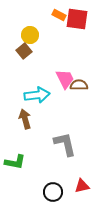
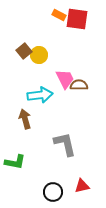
yellow circle: moved 9 px right, 20 px down
cyan arrow: moved 3 px right
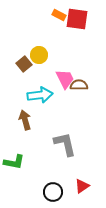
brown square: moved 13 px down
brown arrow: moved 1 px down
green L-shape: moved 1 px left
red triangle: rotated 21 degrees counterclockwise
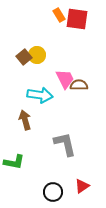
orange rectangle: rotated 32 degrees clockwise
yellow circle: moved 2 px left
brown square: moved 7 px up
cyan arrow: rotated 15 degrees clockwise
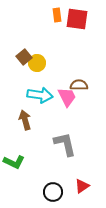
orange rectangle: moved 2 px left; rotated 24 degrees clockwise
yellow circle: moved 8 px down
pink trapezoid: moved 2 px right, 18 px down
green L-shape: rotated 15 degrees clockwise
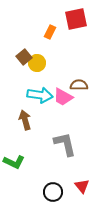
orange rectangle: moved 7 px left, 17 px down; rotated 32 degrees clockwise
red square: moved 1 px left; rotated 20 degrees counterclockwise
pink trapezoid: moved 4 px left; rotated 145 degrees clockwise
red triangle: rotated 35 degrees counterclockwise
